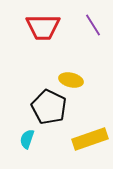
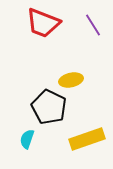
red trapezoid: moved 4 px up; rotated 21 degrees clockwise
yellow ellipse: rotated 25 degrees counterclockwise
yellow rectangle: moved 3 px left
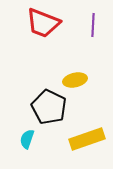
purple line: rotated 35 degrees clockwise
yellow ellipse: moved 4 px right
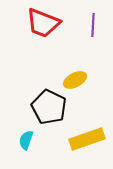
yellow ellipse: rotated 15 degrees counterclockwise
cyan semicircle: moved 1 px left, 1 px down
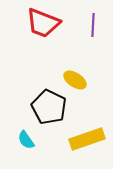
yellow ellipse: rotated 60 degrees clockwise
cyan semicircle: rotated 54 degrees counterclockwise
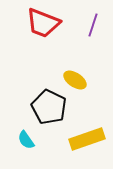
purple line: rotated 15 degrees clockwise
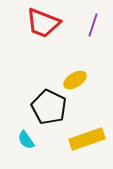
yellow ellipse: rotated 65 degrees counterclockwise
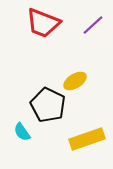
purple line: rotated 30 degrees clockwise
yellow ellipse: moved 1 px down
black pentagon: moved 1 px left, 2 px up
cyan semicircle: moved 4 px left, 8 px up
